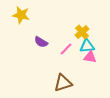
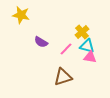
cyan triangle: rotated 21 degrees clockwise
brown triangle: moved 6 px up
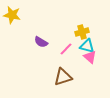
yellow star: moved 9 px left
yellow cross: rotated 24 degrees clockwise
pink triangle: rotated 32 degrees clockwise
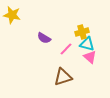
purple semicircle: moved 3 px right, 4 px up
cyan triangle: moved 2 px up
